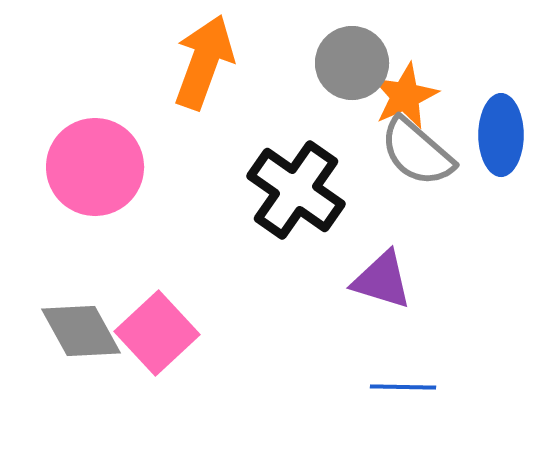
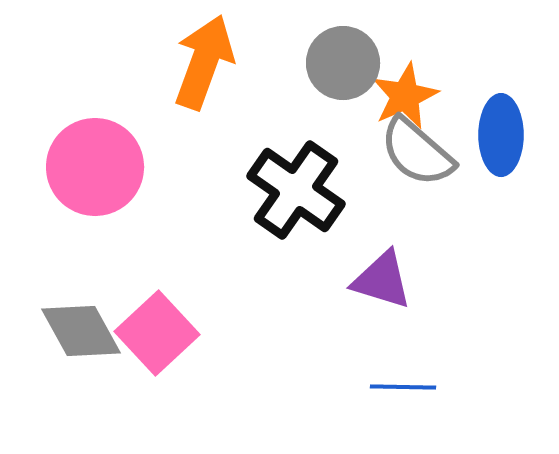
gray circle: moved 9 px left
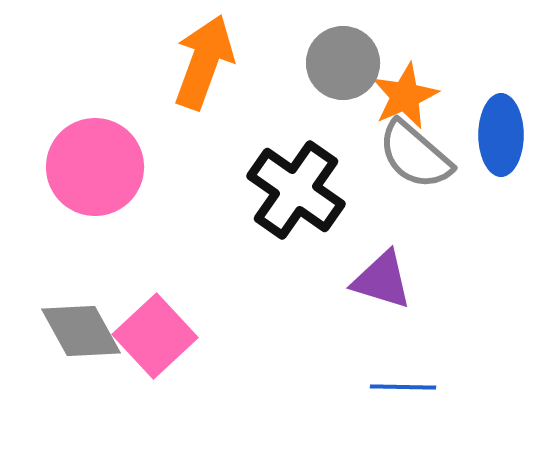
gray semicircle: moved 2 px left, 3 px down
pink square: moved 2 px left, 3 px down
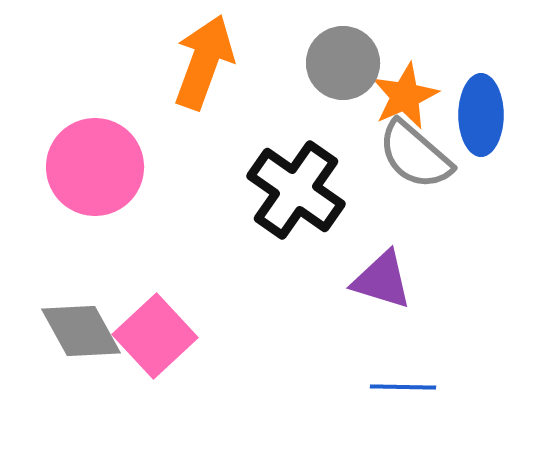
blue ellipse: moved 20 px left, 20 px up
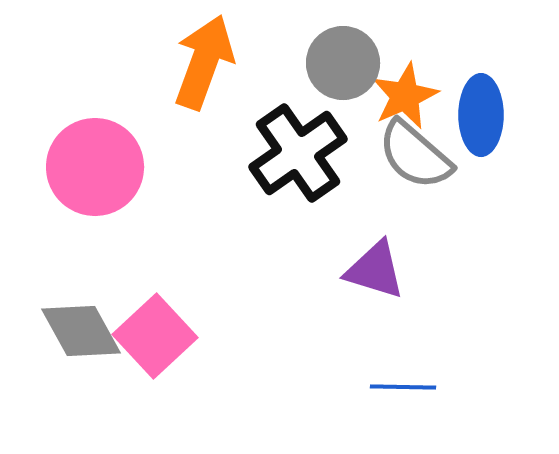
black cross: moved 2 px right, 37 px up; rotated 20 degrees clockwise
purple triangle: moved 7 px left, 10 px up
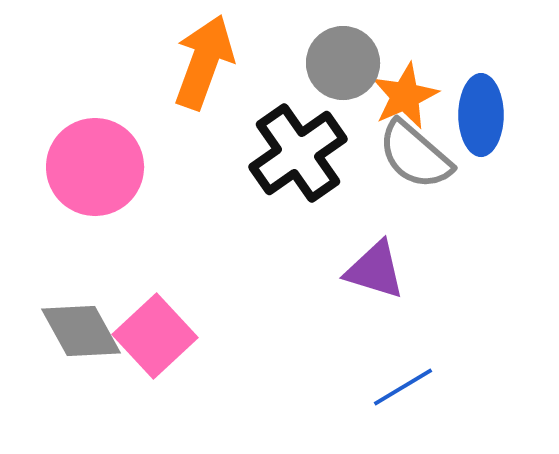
blue line: rotated 32 degrees counterclockwise
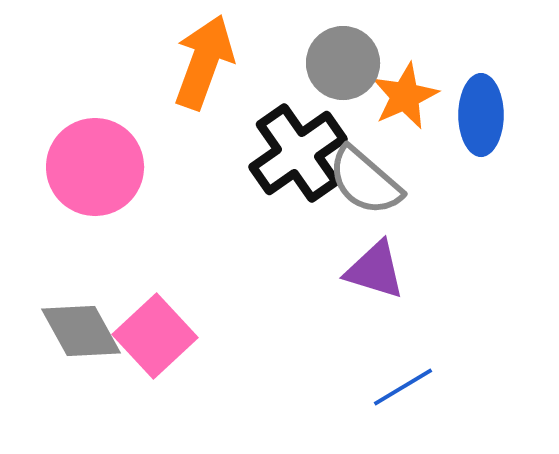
gray semicircle: moved 50 px left, 26 px down
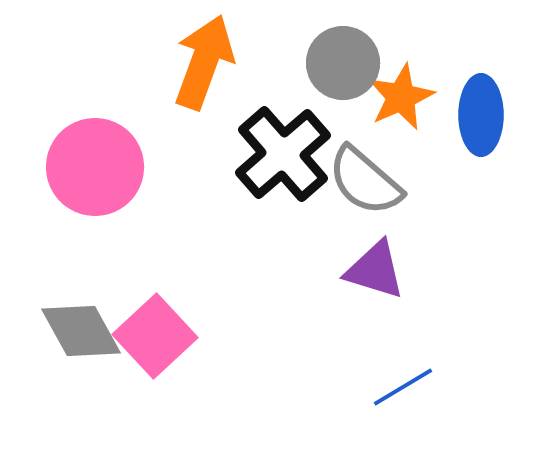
orange star: moved 4 px left, 1 px down
black cross: moved 15 px left, 1 px down; rotated 6 degrees counterclockwise
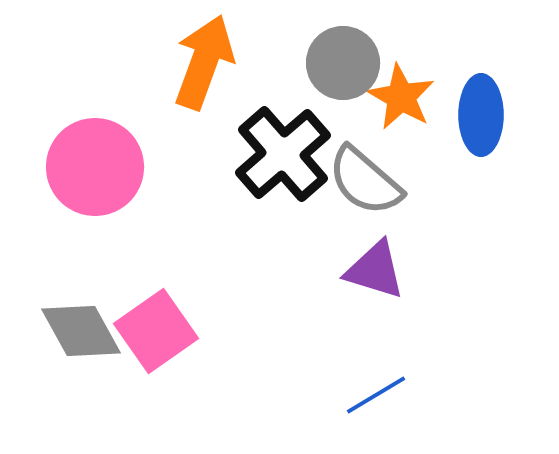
orange star: rotated 18 degrees counterclockwise
pink square: moved 1 px right, 5 px up; rotated 8 degrees clockwise
blue line: moved 27 px left, 8 px down
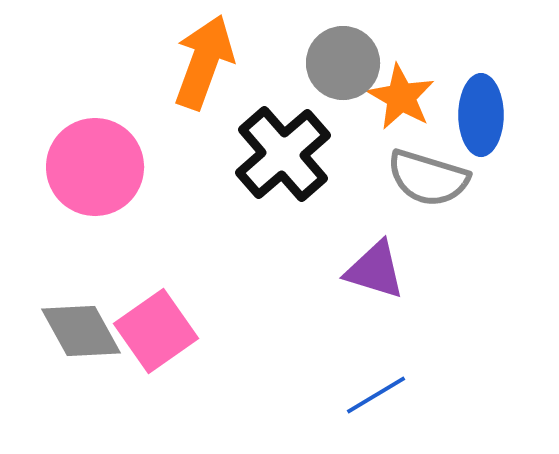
gray semicircle: moved 63 px right, 3 px up; rotated 24 degrees counterclockwise
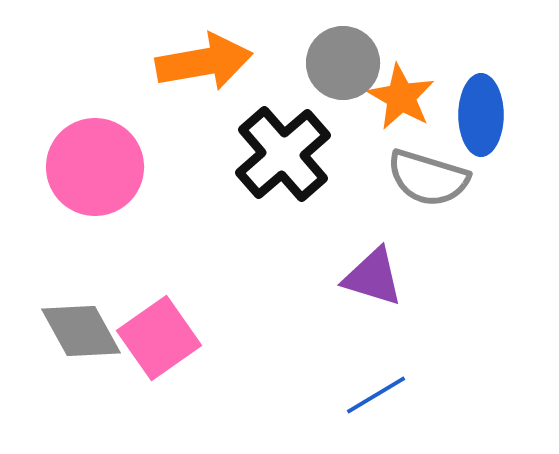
orange arrow: rotated 60 degrees clockwise
purple triangle: moved 2 px left, 7 px down
pink square: moved 3 px right, 7 px down
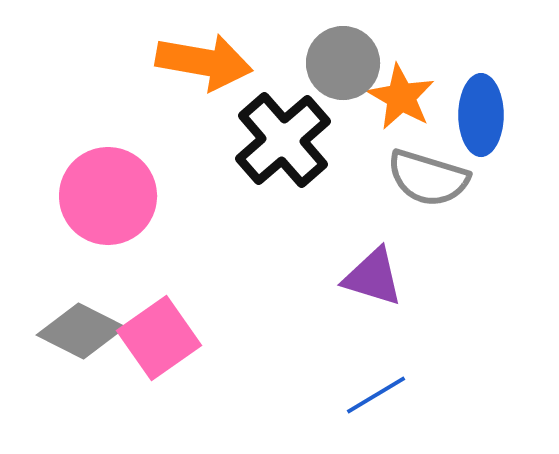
orange arrow: rotated 20 degrees clockwise
black cross: moved 14 px up
pink circle: moved 13 px right, 29 px down
gray diamond: rotated 34 degrees counterclockwise
